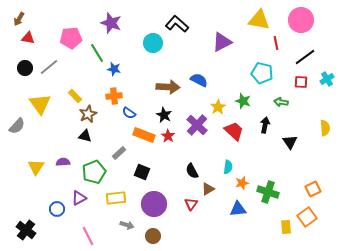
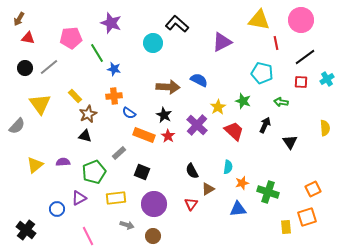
black arrow at (265, 125): rotated 14 degrees clockwise
yellow triangle at (36, 167): moved 1 px left, 2 px up; rotated 18 degrees clockwise
orange square at (307, 217): rotated 18 degrees clockwise
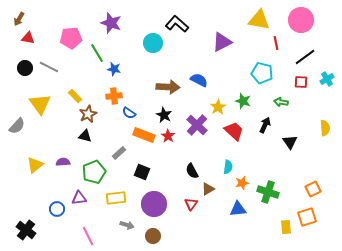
gray line at (49, 67): rotated 66 degrees clockwise
purple triangle at (79, 198): rotated 21 degrees clockwise
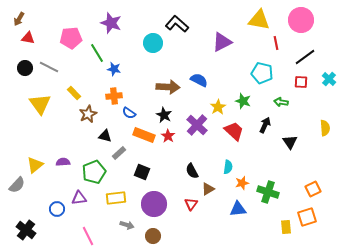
cyan cross at (327, 79): moved 2 px right; rotated 16 degrees counterclockwise
yellow rectangle at (75, 96): moved 1 px left, 3 px up
gray semicircle at (17, 126): moved 59 px down
black triangle at (85, 136): moved 20 px right
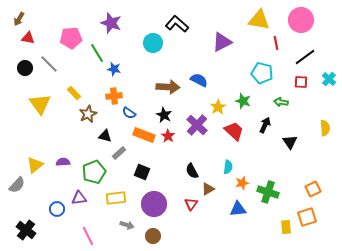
gray line at (49, 67): moved 3 px up; rotated 18 degrees clockwise
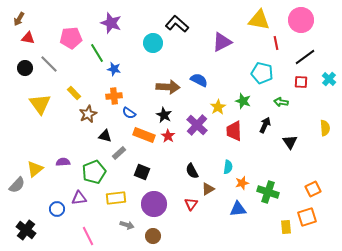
red trapezoid at (234, 131): rotated 135 degrees counterclockwise
yellow triangle at (35, 165): moved 4 px down
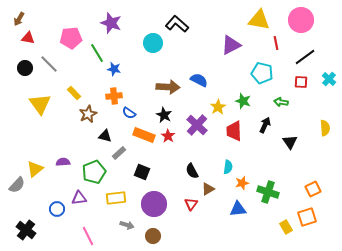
purple triangle at (222, 42): moved 9 px right, 3 px down
yellow rectangle at (286, 227): rotated 24 degrees counterclockwise
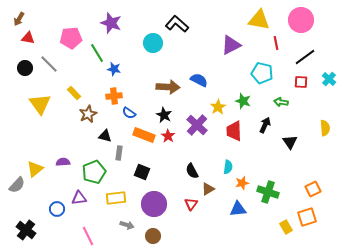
gray rectangle at (119, 153): rotated 40 degrees counterclockwise
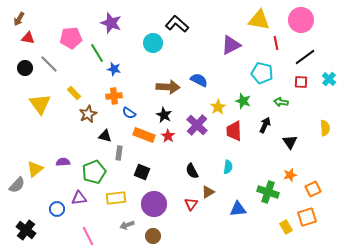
orange star at (242, 183): moved 48 px right, 8 px up
brown triangle at (208, 189): moved 3 px down
gray arrow at (127, 225): rotated 144 degrees clockwise
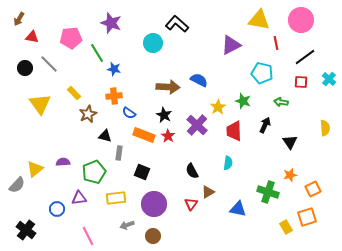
red triangle at (28, 38): moved 4 px right, 1 px up
cyan semicircle at (228, 167): moved 4 px up
blue triangle at (238, 209): rotated 18 degrees clockwise
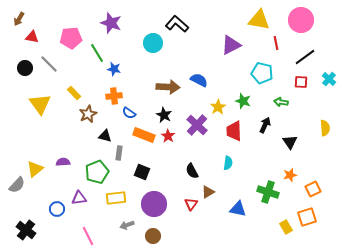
green pentagon at (94, 172): moved 3 px right
